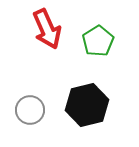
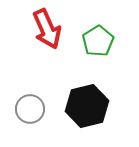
black hexagon: moved 1 px down
gray circle: moved 1 px up
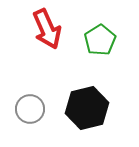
green pentagon: moved 2 px right, 1 px up
black hexagon: moved 2 px down
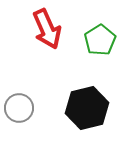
gray circle: moved 11 px left, 1 px up
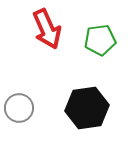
green pentagon: rotated 24 degrees clockwise
black hexagon: rotated 6 degrees clockwise
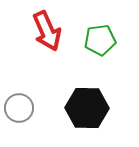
red arrow: moved 2 px down
black hexagon: rotated 9 degrees clockwise
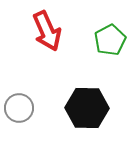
green pentagon: moved 10 px right; rotated 20 degrees counterclockwise
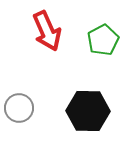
green pentagon: moved 7 px left
black hexagon: moved 1 px right, 3 px down
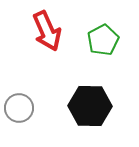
black hexagon: moved 2 px right, 5 px up
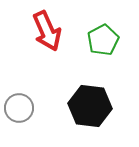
black hexagon: rotated 6 degrees clockwise
